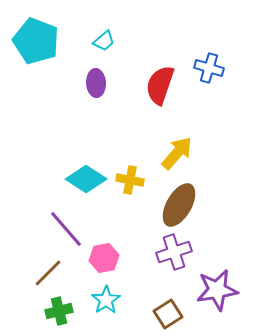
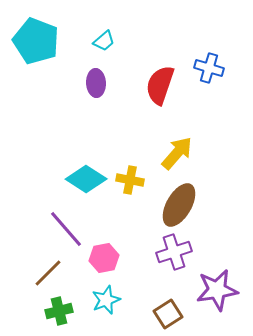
cyan star: rotated 12 degrees clockwise
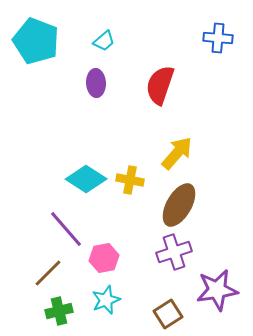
blue cross: moved 9 px right, 30 px up; rotated 12 degrees counterclockwise
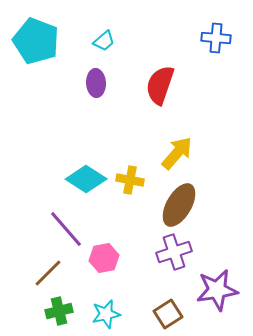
blue cross: moved 2 px left
cyan star: moved 14 px down; rotated 8 degrees clockwise
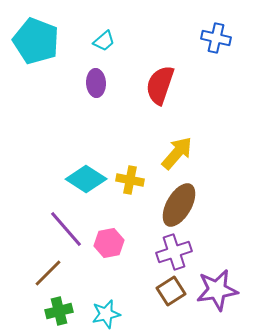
blue cross: rotated 8 degrees clockwise
pink hexagon: moved 5 px right, 15 px up
brown square: moved 3 px right, 23 px up
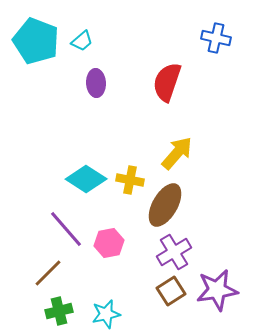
cyan trapezoid: moved 22 px left
red semicircle: moved 7 px right, 3 px up
brown ellipse: moved 14 px left
purple cross: rotated 12 degrees counterclockwise
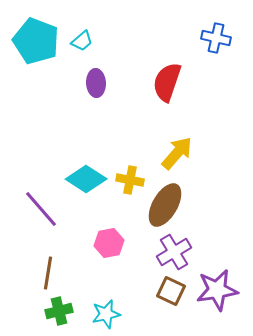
purple line: moved 25 px left, 20 px up
brown line: rotated 36 degrees counterclockwise
brown square: rotated 32 degrees counterclockwise
